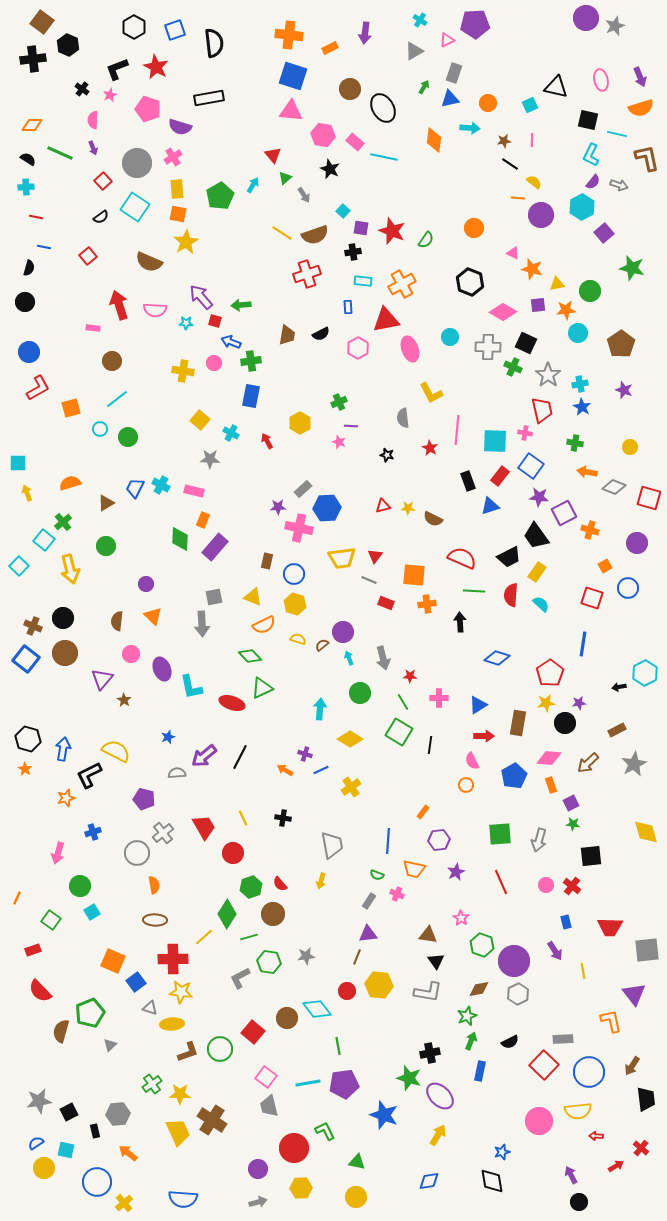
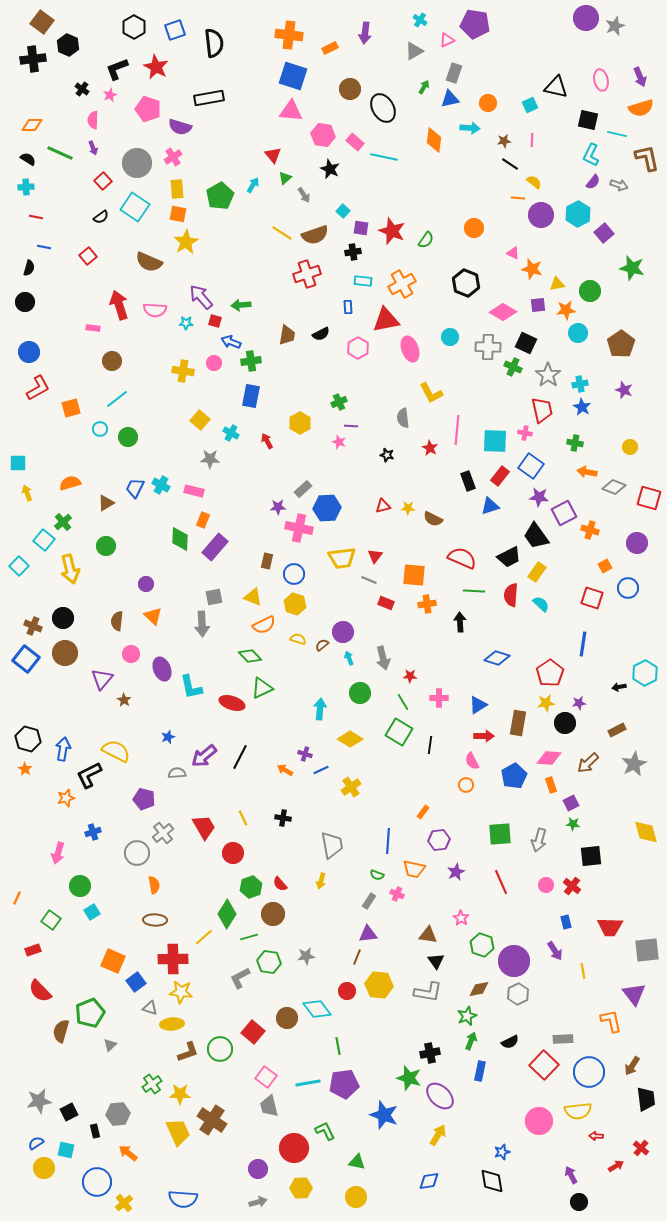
purple pentagon at (475, 24): rotated 12 degrees clockwise
cyan hexagon at (582, 207): moved 4 px left, 7 px down
black hexagon at (470, 282): moved 4 px left, 1 px down
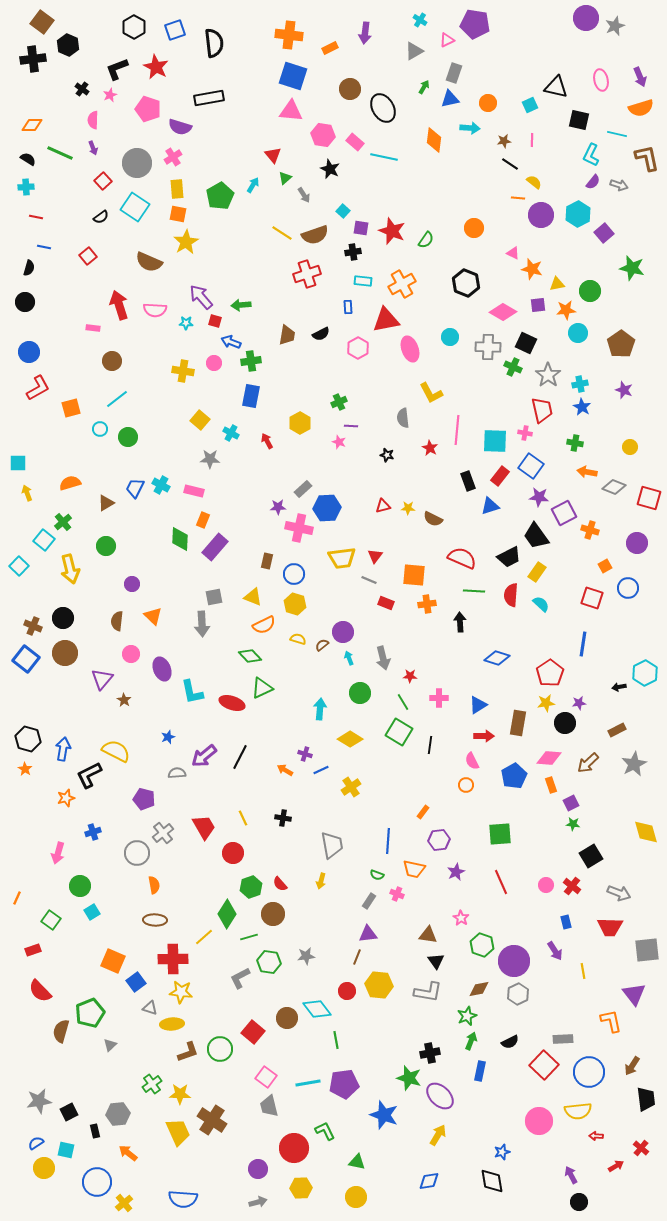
black square at (588, 120): moved 9 px left
purple circle at (146, 584): moved 14 px left
cyan L-shape at (191, 687): moved 1 px right, 5 px down
gray arrow at (539, 840): moved 80 px right, 53 px down; rotated 85 degrees counterclockwise
black square at (591, 856): rotated 25 degrees counterclockwise
green line at (338, 1046): moved 2 px left, 6 px up
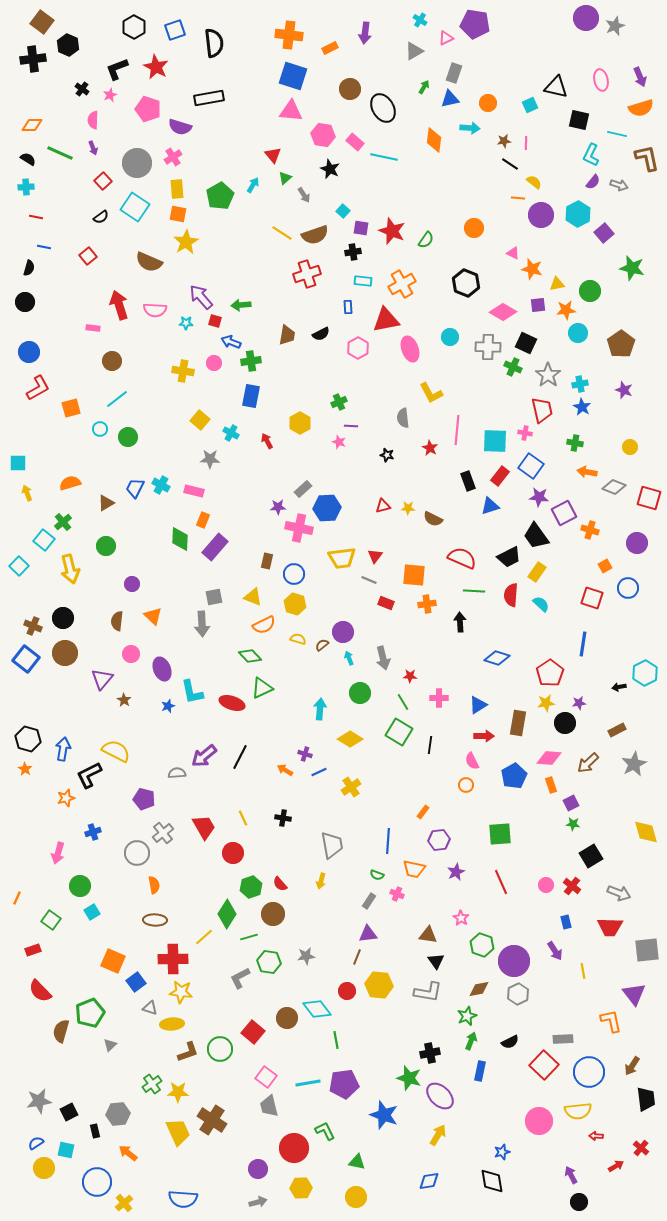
pink triangle at (447, 40): moved 1 px left, 2 px up
pink line at (532, 140): moved 6 px left, 3 px down
blue star at (168, 737): moved 31 px up
blue line at (321, 770): moved 2 px left, 2 px down
yellow star at (180, 1094): moved 2 px left, 2 px up
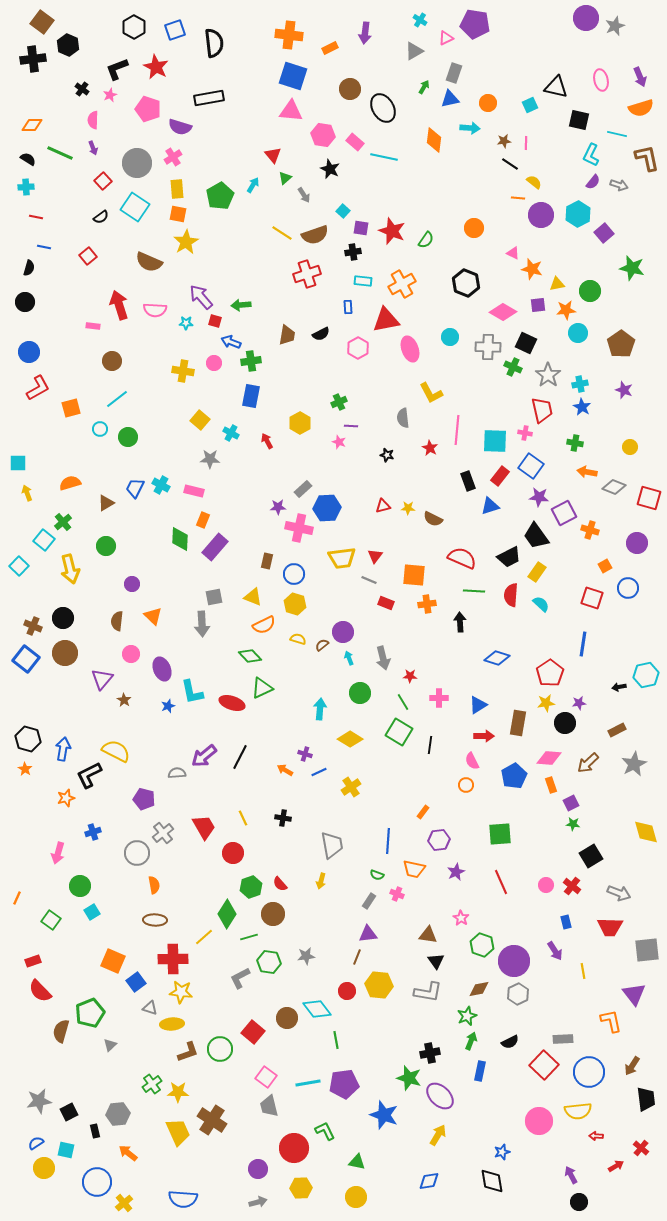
pink rectangle at (93, 328): moved 2 px up
cyan hexagon at (645, 673): moved 1 px right, 2 px down; rotated 15 degrees clockwise
red rectangle at (33, 950): moved 11 px down
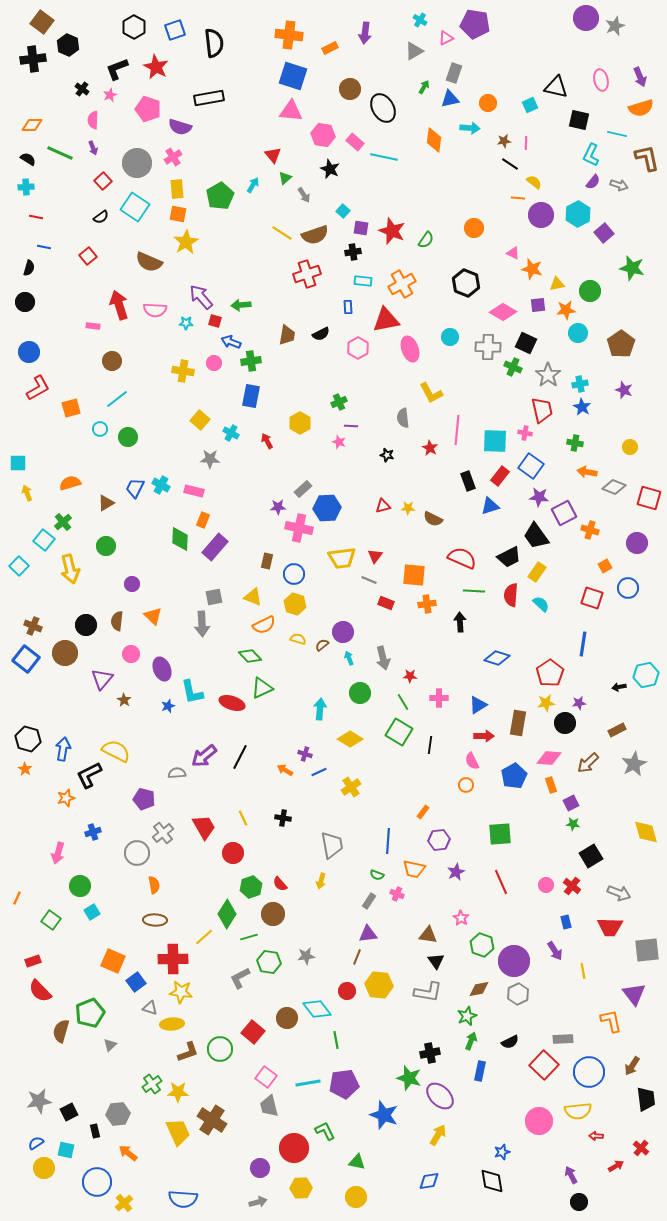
black circle at (63, 618): moved 23 px right, 7 px down
purple circle at (258, 1169): moved 2 px right, 1 px up
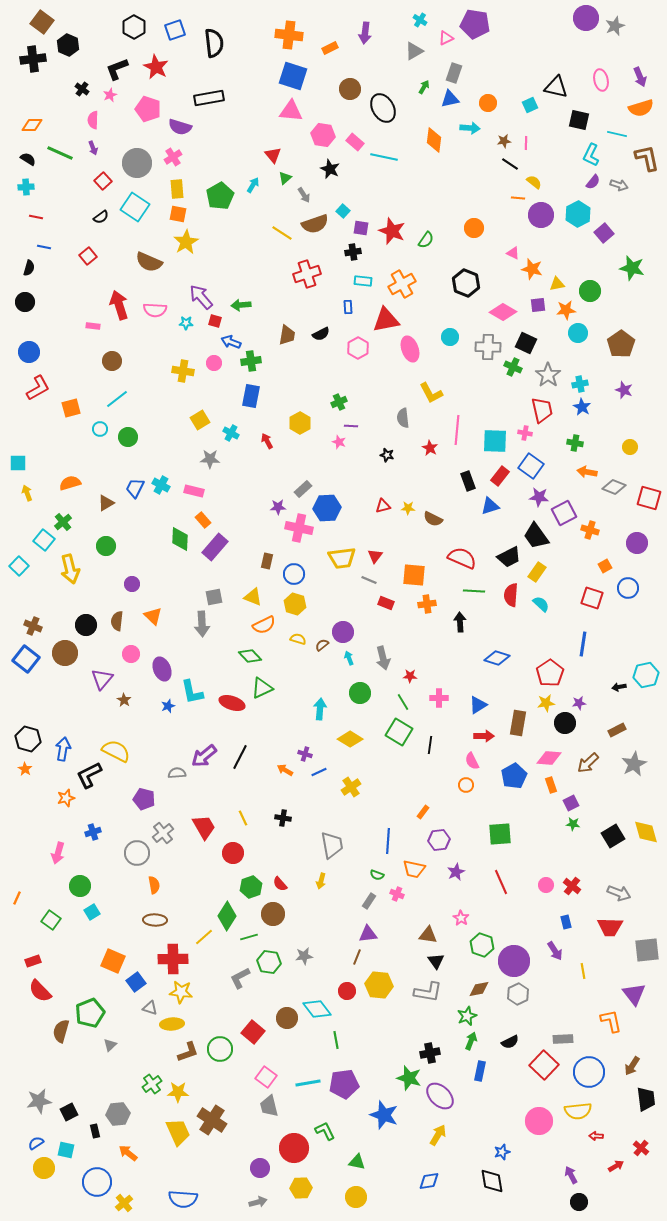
brown semicircle at (315, 235): moved 11 px up
yellow square at (200, 420): rotated 18 degrees clockwise
orange rectangle at (203, 520): rotated 63 degrees counterclockwise
black square at (591, 856): moved 22 px right, 20 px up
green diamond at (227, 914): moved 2 px down
gray star at (306, 956): moved 2 px left
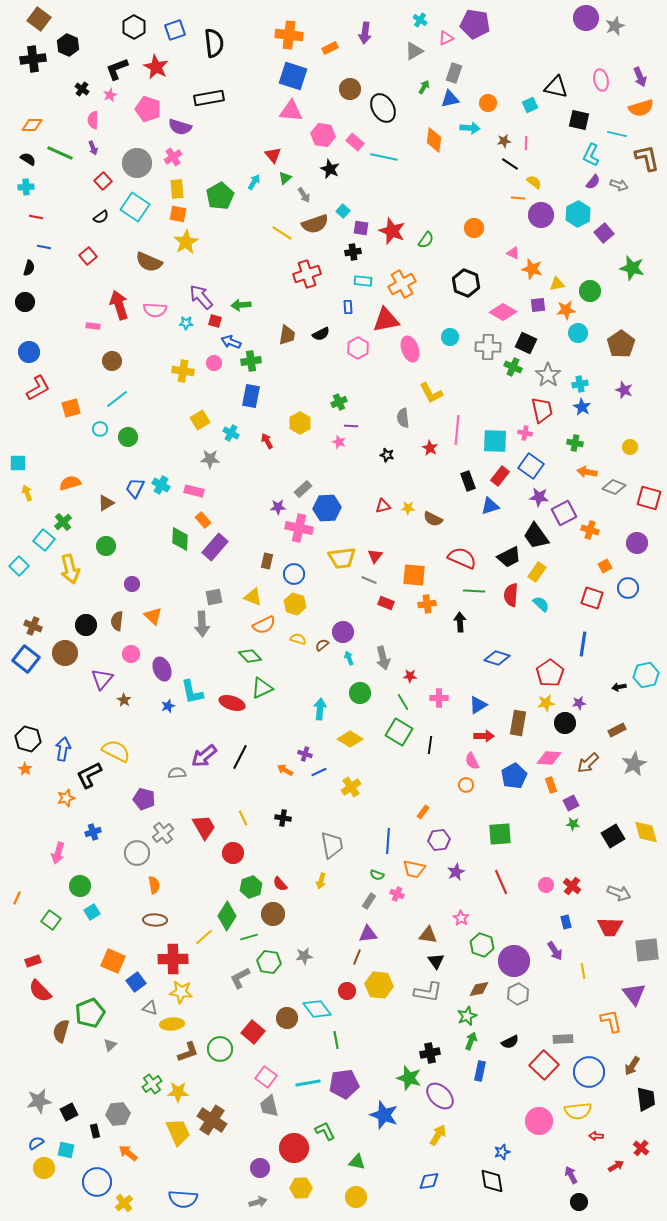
brown square at (42, 22): moved 3 px left, 3 px up
cyan arrow at (253, 185): moved 1 px right, 3 px up
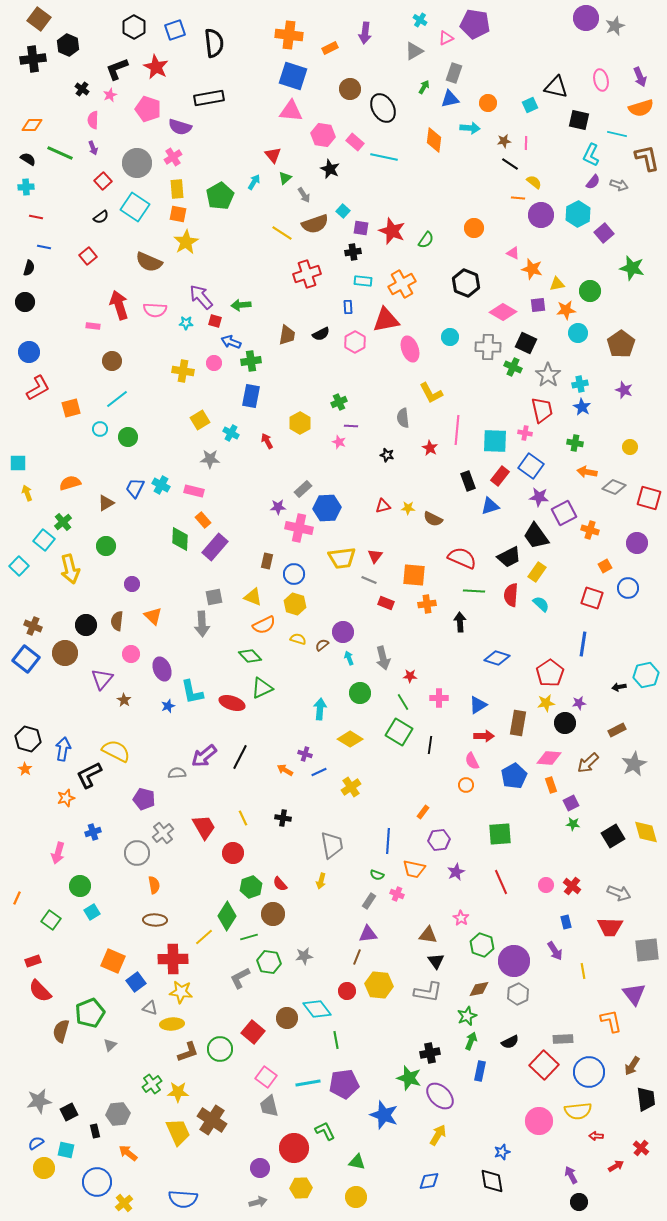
pink hexagon at (358, 348): moved 3 px left, 6 px up
